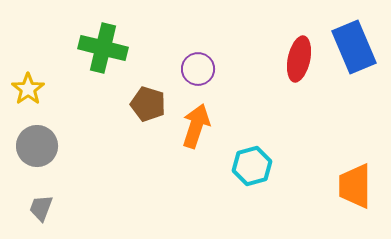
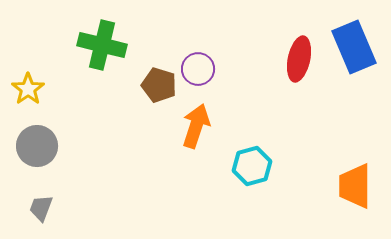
green cross: moved 1 px left, 3 px up
brown pentagon: moved 11 px right, 19 px up
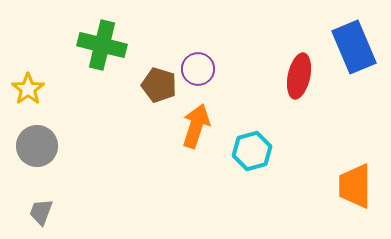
red ellipse: moved 17 px down
cyan hexagon: moved 15 px up
gray trapezoid: moved 4 px down
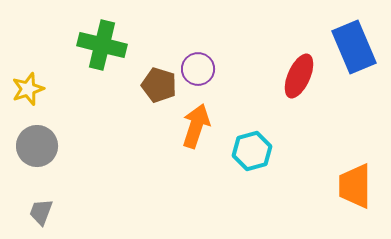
red ellipse: rotated 12 degrees clockwise
yellow star: rotated 16 degrees clockwise
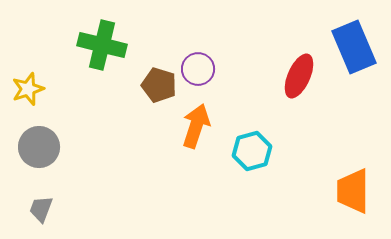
gray circle: moved 2 px right, 1 px down
orange trapezoid: moved 2 px left, 5 px down
gray trapezoid: moved 3 px up
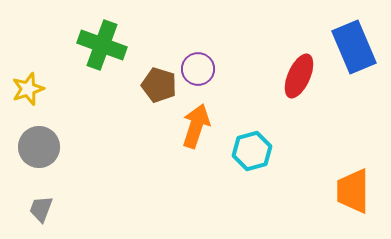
green cross: rotated 6 degrees clockwise
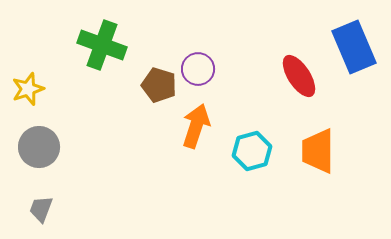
red ellipse: rotated 57 degrees counterclockwise
orange trapezoid: moved 35 px left, 40 px up
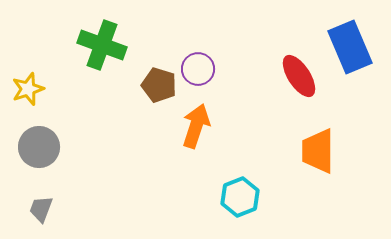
blue rectangle: moved 4 px left
cyan hexagon: moved 12 px left, 46 px down; rotated 6 degrees counterclockwise
